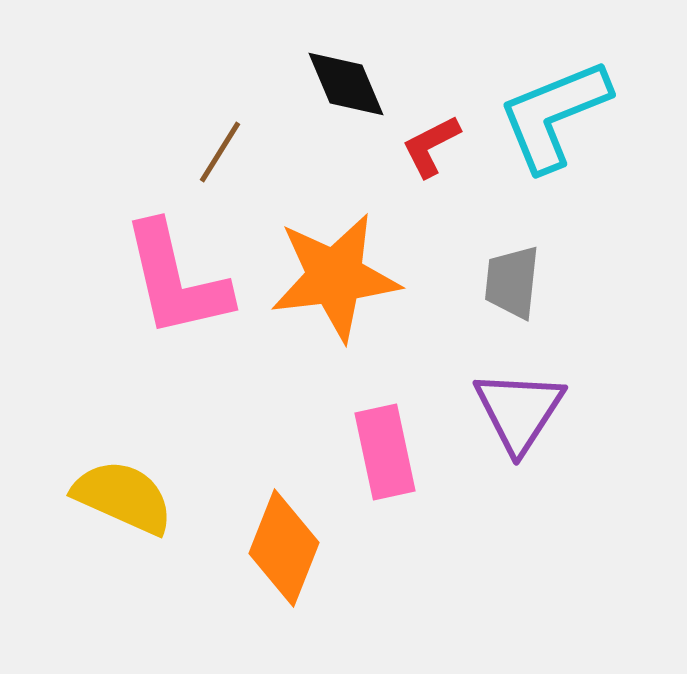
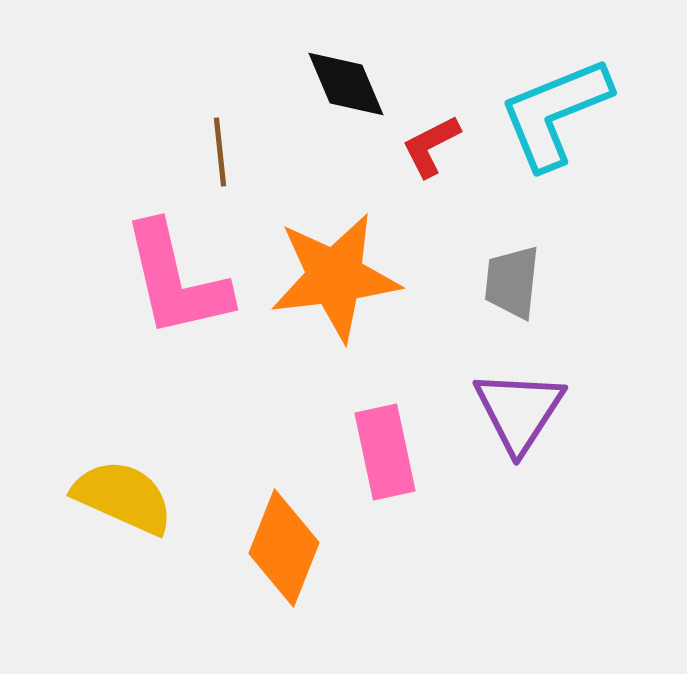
cyan L-shape: moved 1 px right, 2 px up
brown line: rotated 38 degrees counterclockwise
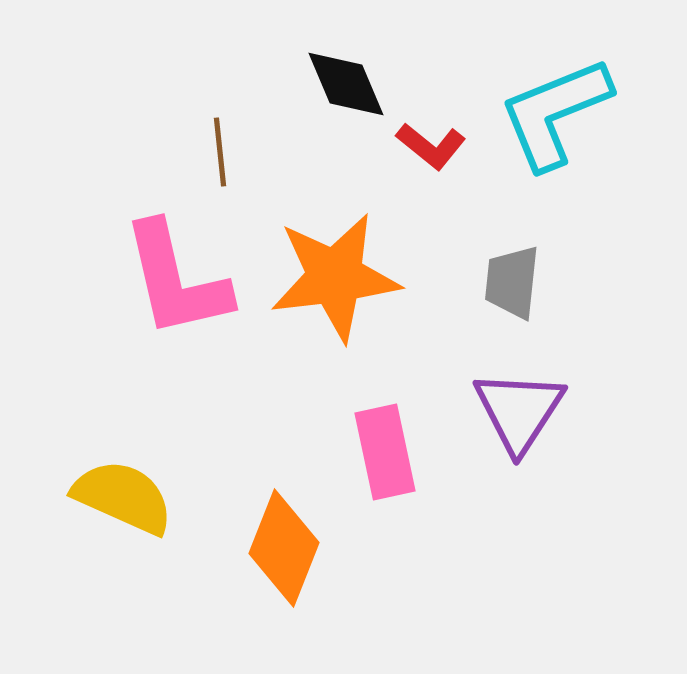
red L-shape: rotated 114 degrees counterclockwise
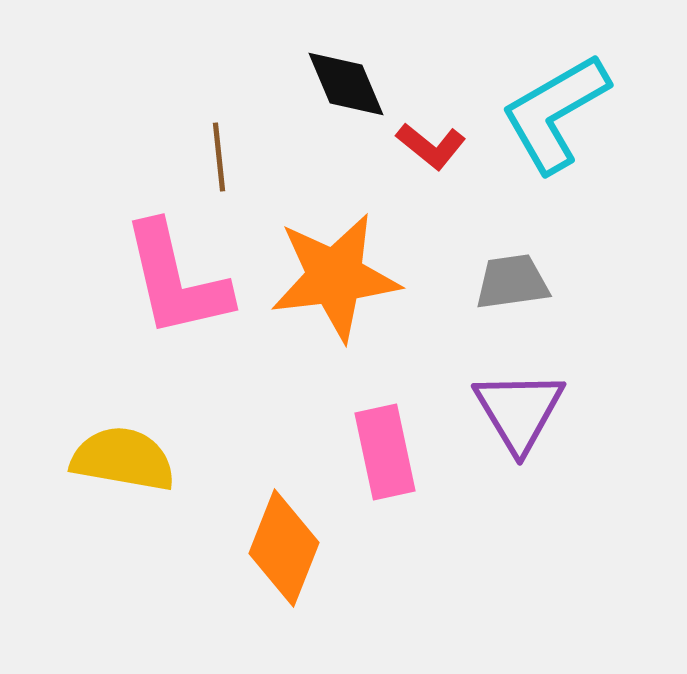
cyan L-shape: rotated 8 degrees counterclockwise
brown line: moved 1 px left, 5 px down
gray trapezoid: rotated 76 degrees clockwise
purple triangle: rotated 4 degrees counterclockwise
yellow semicircle: moved 38 px up; rotated 14 degrees counterclockwise
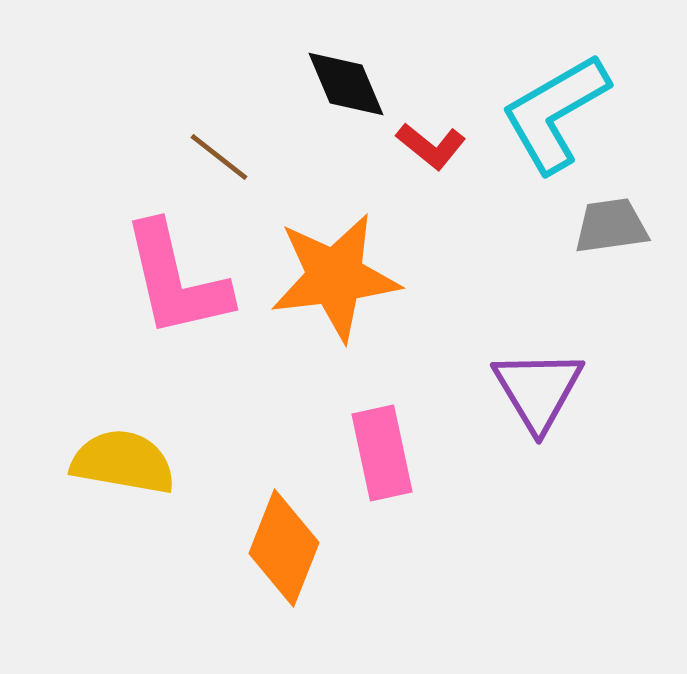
brown line: rotated 46 degrees counterclockwise
gray trapezoid: moved 99 px right, 56 px up
purple triangle: moved 19 px right, 21 px up
pink rectangle: moved 3 px left, 1 px down
yellow semicircle: moved 3 px down
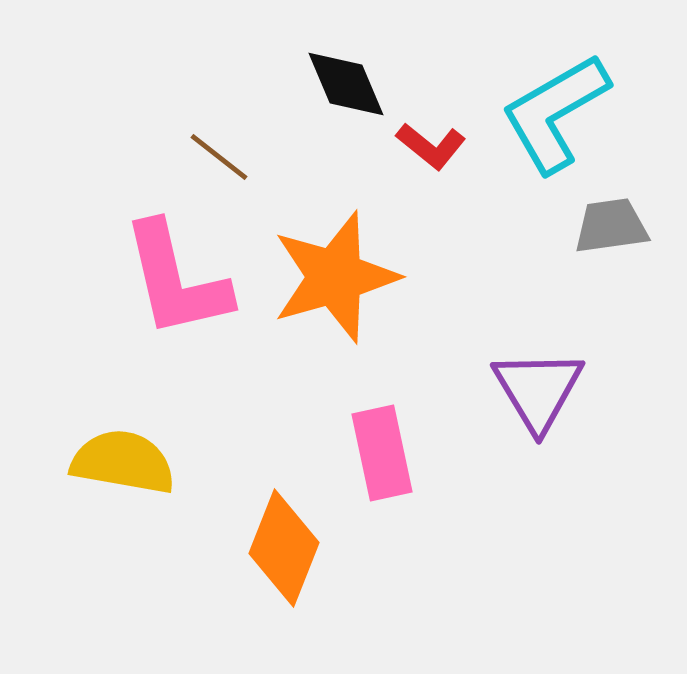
orange star: rotated 9 degrees counterclockwise
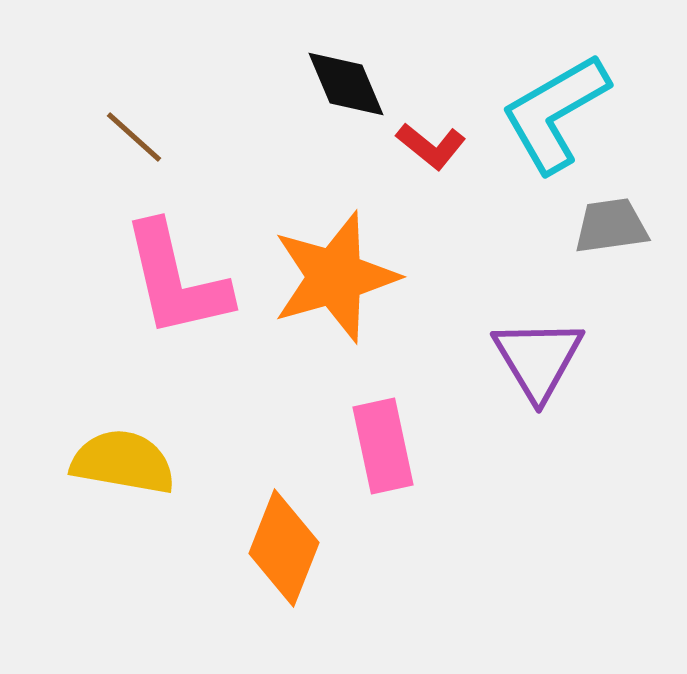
brown line: moved 85 px left, 20 px up; rotated 4 degrees clockwise
purple triangle: moved 31 px up
pink rectangle: moved 1 px right, 7 px up
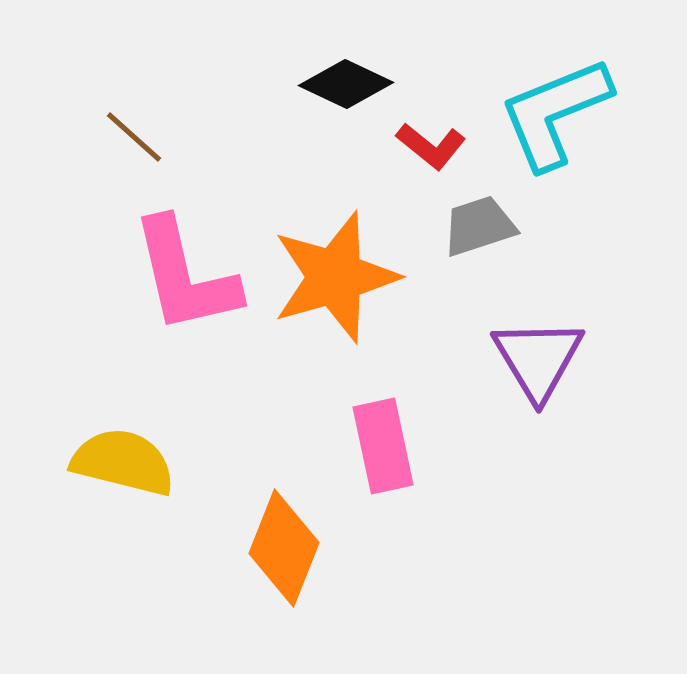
black diamond: rotated 42 degrees counterclockwise
cyan L-shape: rotated 8 degrees clockwise
gray trapezoid: moved 132 px left; rotated 10 degrees counterclockwise
pink L-shape: moved 9 px right, 4 px up
yellow semicircle: rotated 4 degrees clockwise
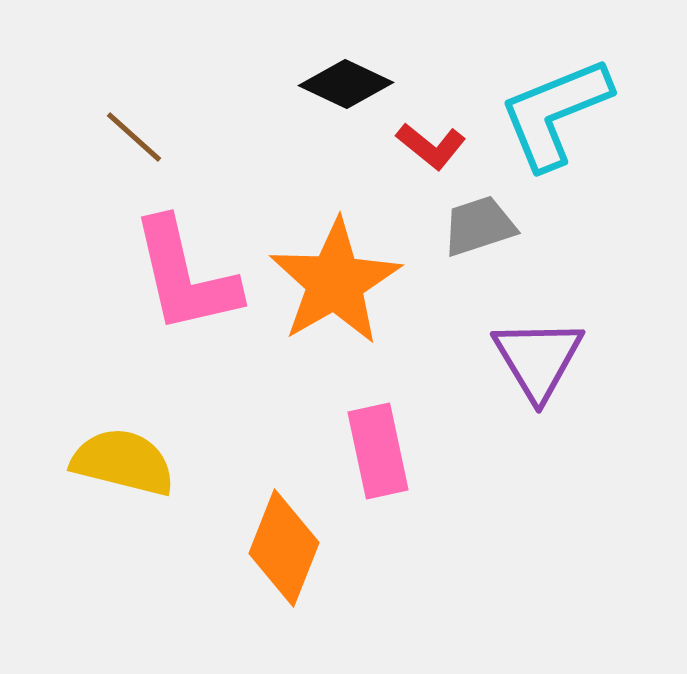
orange star: moved 5 px down; rotated 14 degrees counterclockwise
pink rectangle: moved 5 px left, 5 px down
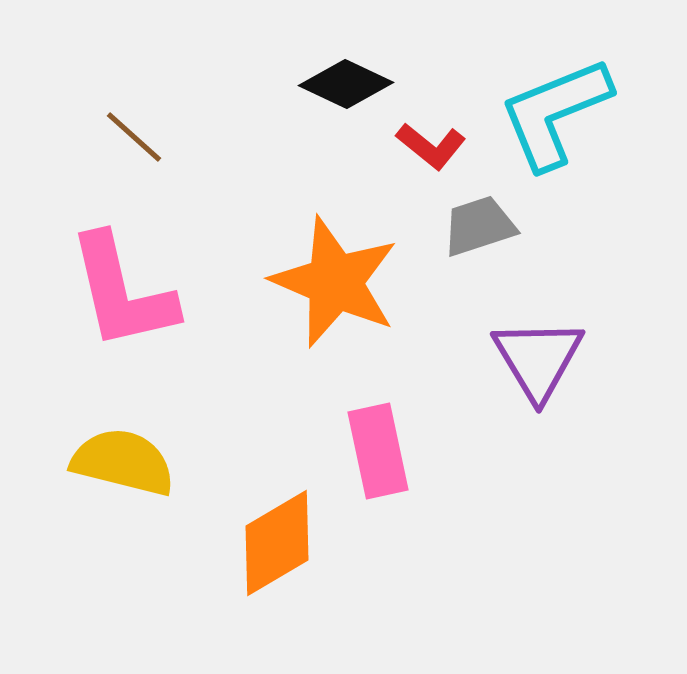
pink L-shape: moved 63 px left, 16 px down
orange star: rotated 19 degrees counterclockwise
orange diamond: moved 7 px left, 5 px up; rotated 38 degrees clockwise
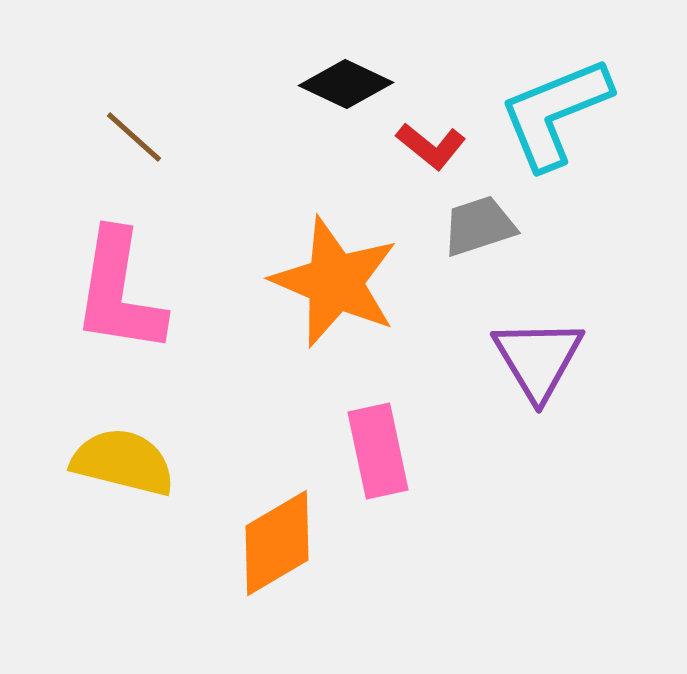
pink L-shape: moved 3 px left; rotated 22 degrees clockwise
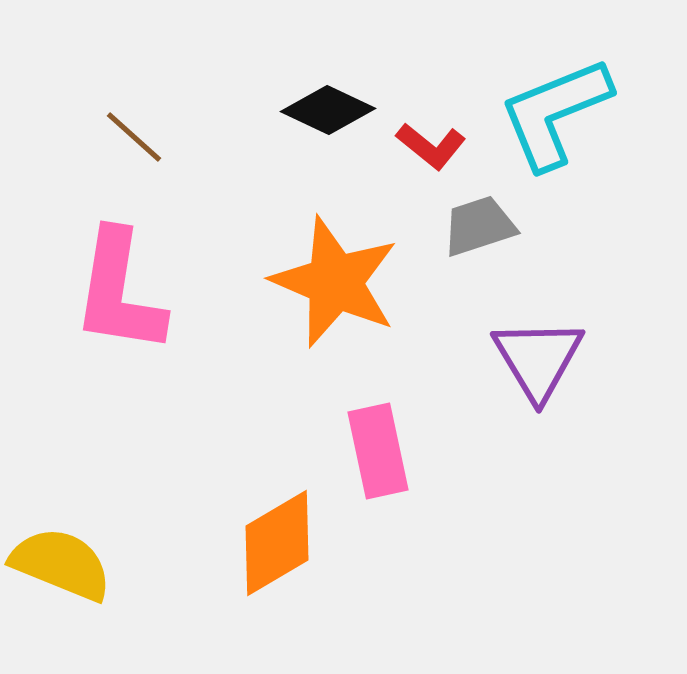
black diamond: moved 18 px left, 26 px down
yellow semicircle: moved 62 px left, 102 px down; rotated 8 degrees clockwise
